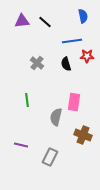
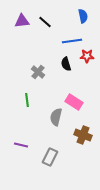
gray cross: moved 1 px right, 9 px down
pink rectangle: rotated 66 degrees counterclockwise
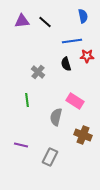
pink rectangle: moved 1 px right, 1 px up
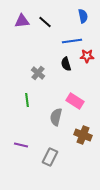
gray cross: moved 1 px down
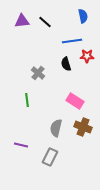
gray semicircle: moved 11 px down
brown cross: moved 8 px up
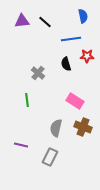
blue line: moved 1 px left, 2 px up
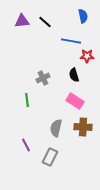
blue line: moved 2 px down; rotated 18 degrees clockwise
black semicircle: moved 8 px right, 11 px down
gray cross: moved 5 px right, 5 px down; rotated 24 degrees clockwise
brown cross: rotated 18 degrees counterclockwise
purple line: moved 5 px right; rotated 48 degrees clockwise
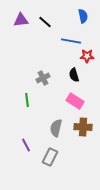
purple triangle: moved 1 px left, 1 px up
